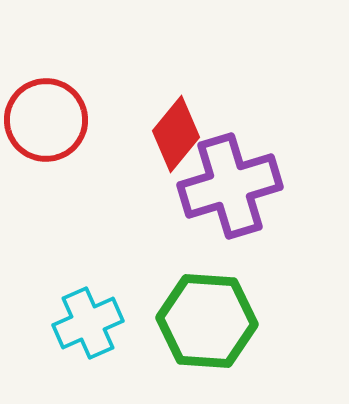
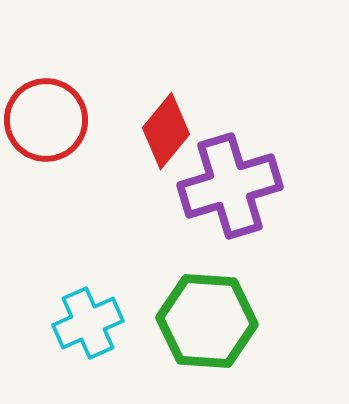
red diamond: moved 10 px left, 3 px up
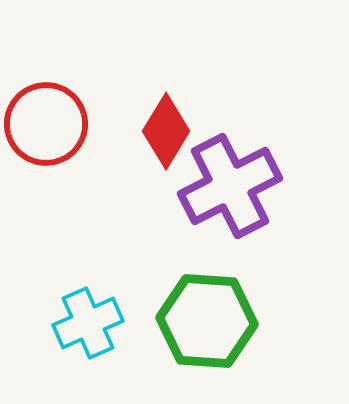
red circle: moved 4 px down
red diamond: rotated 8 degrees counterclockwise
purple cross: rotated 10 degrees counterclockwise
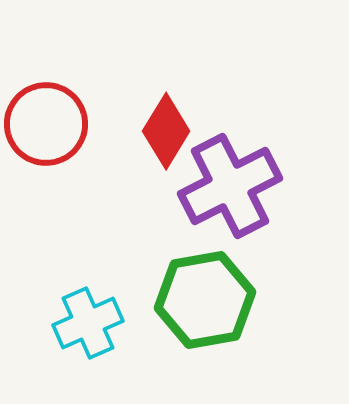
green hexagon: moved 2 px left, 21 px up; rotated 14 degrees counterclockwise
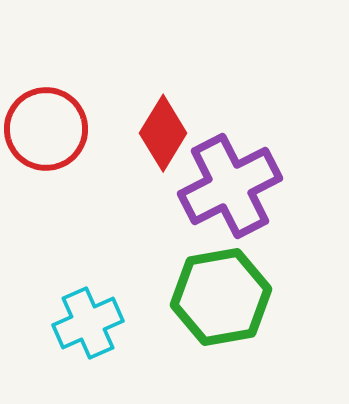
red circle: moved 5 px down
red diamond: moved 3 px left, 2 px down
green hexagon: moved 16 px right, 3 px up
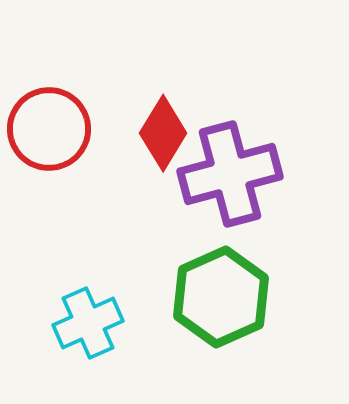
red circle: moved 3 px right
purple cross: moved 12 px up; rotated 12 degrees clockwise
green hexagon: rotated 14 degrees counterclockwise
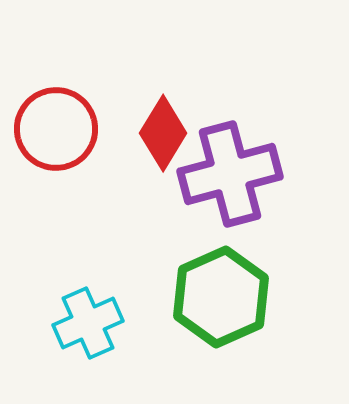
red circle: moved 7 px right
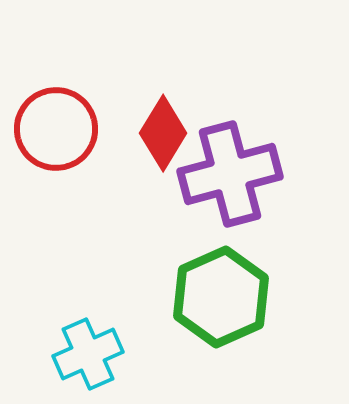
cyan cross: moved 31 px down
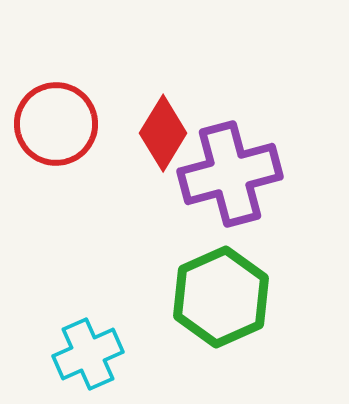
red circle: moved 5 px up
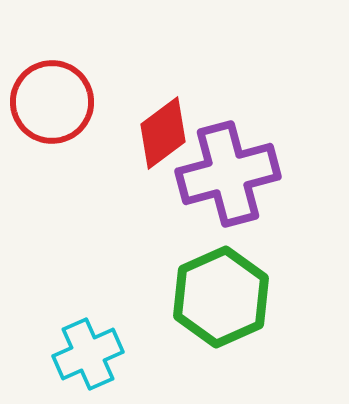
red circle: moved 4 px left, 22 px up
red diamond: rotated 22 degrees clockwise
purple cross: moved 2 px left
